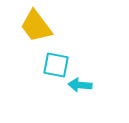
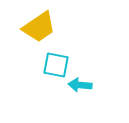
yellow trapezoid: moved 3 px right, 1 px down; rotated 87 degrees counterclockwise
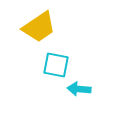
cyan arrow: moved 1 px left, 4 px down
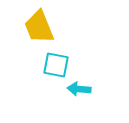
yellow trapezoid: rotated 102 degrees clockwise
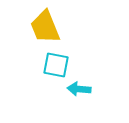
yellow trapezoid: moved 6 px right
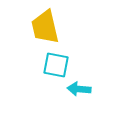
yellow trapezoid: rotated 9 degrees clockwise
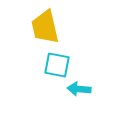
cyan square: moved 1 px right
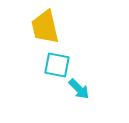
cyan arrow: rotated 140 degrees counterclockwise
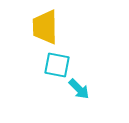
yellow trapezoid: rotated 12 degrees clockwise
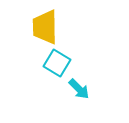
cyan square: moved 2 px up; rotated 20 degrees clockwise
